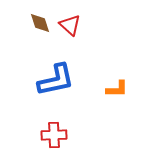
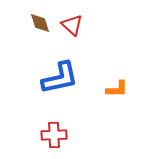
red triangle: moved 2 px right
blue L-shape: moved 4 px right, 2 px up
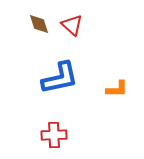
brown diamond: moved 1 px left, 1 px down
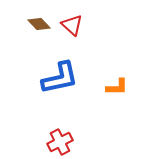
brown diamond: rotated 25 degrees counterclockwise
orange L-shape: moved 2 px up
red cross: moved 6 px right, 7 px down; rotated 25 degrees counterclockwise
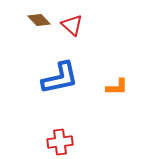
brown diamond: moved 4 px up
red cross: rotated 20 degrees clockwise
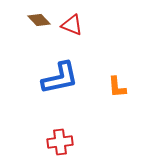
red triangle: rotated 20 degrees counterclockwise
orange L-shape: rotated 85 degrees clockwise
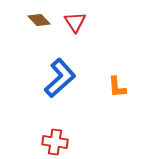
red triangle: moved 3 px right, 3 px up; rotated 35 degrees clockwise
blue L-shape: rotated 30 degrees counterclockwise
red cross: moved 5 px left; rotated 15 degrees clockwise
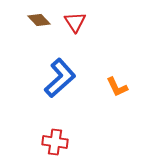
orange L-shape: rotated 20 degrees counterclockwise
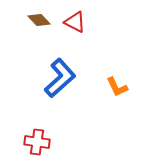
red triangle: rotated 30 degrees counterclockwise
red cross: moved 18 px left
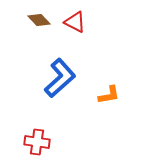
orange L-shape: moved 8 px left, 8 px down; rotated 75 degrees counterclockwise
